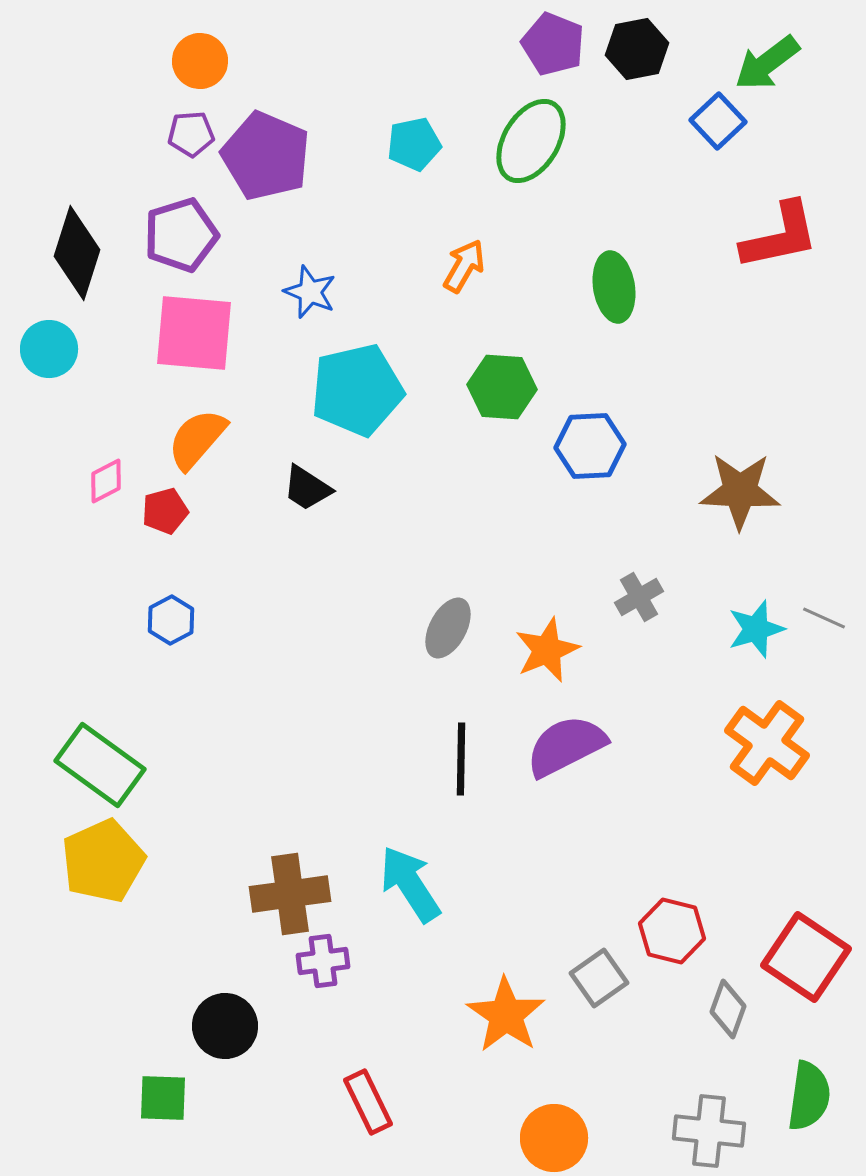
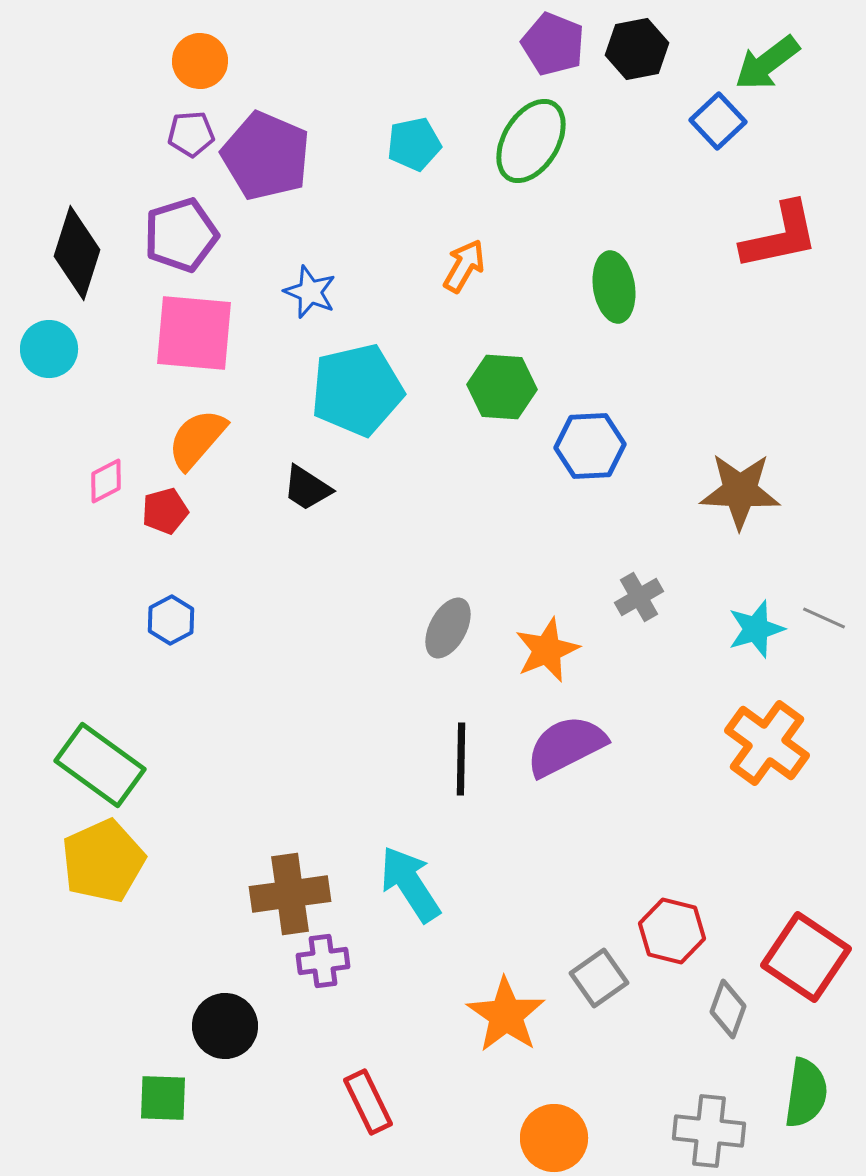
green semicircle at (809, 1096): moved 3 px left, 3 px up
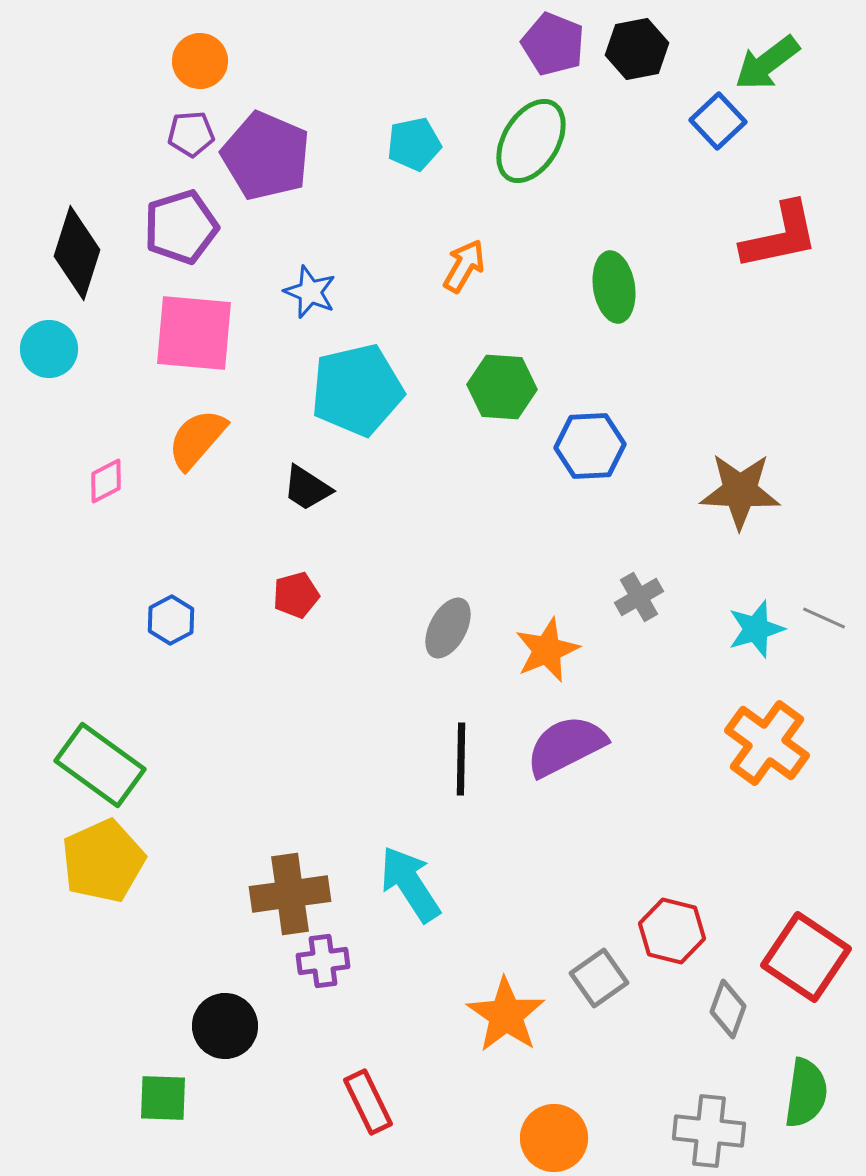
purple pentagon at (181, 235): moved 8 px up
red pentagon at (165, 511): moved 131 px right, 84 px down
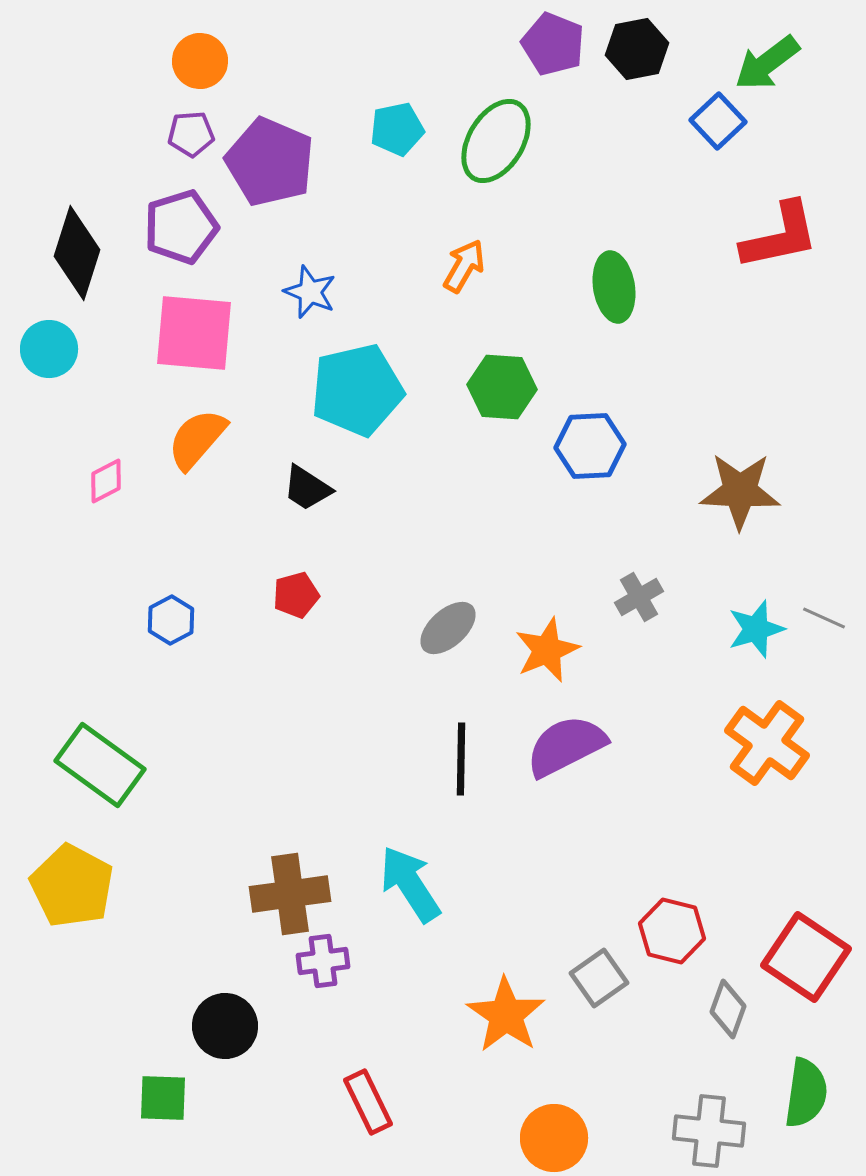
green ellipse at (531, 141): moved 35 px left
cyan pentagon at (414, 144): moved 17 px left, 15 px up
purple pentagon at (266, 156): moved 4 px right, 6 px down
gray ellipse at (448, 628): rotated 20 degrees clockwise
yellow pentagon at (103, 861): moved 31 px left, 25 px down; rotated 20 degrees counterclockwise
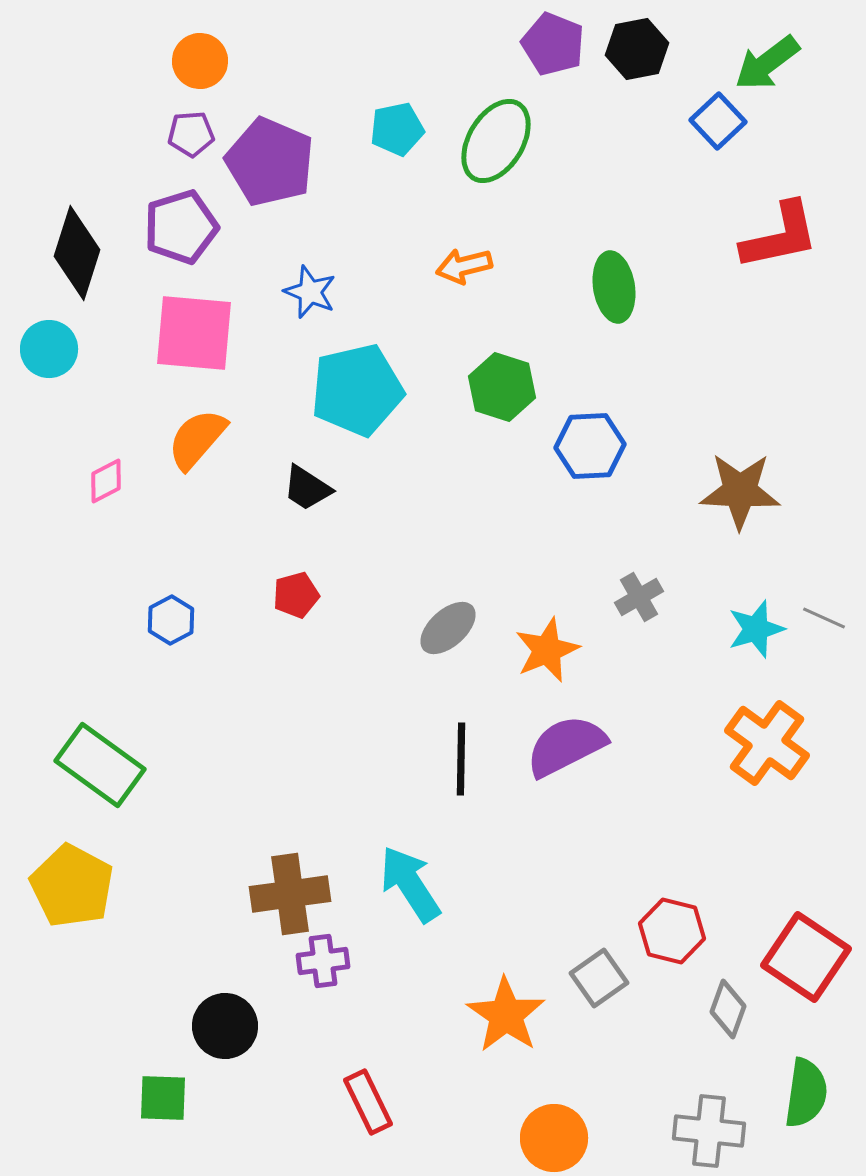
orange arrow at (464, 266): rotated 134 degrees counterclockwise
green hexagon at (502, 387): rotated 14 degrees clockwise
